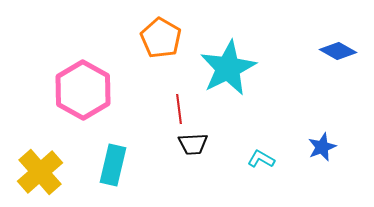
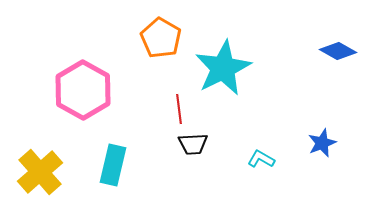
cyan star: moved 5 px left
blue star: moved 4 px up
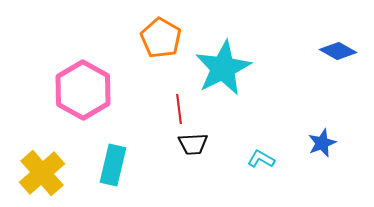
yellow cross: moved 2 px right, 1 px down
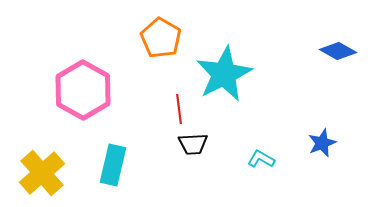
cyan star: moved 1 px right, 6 px down
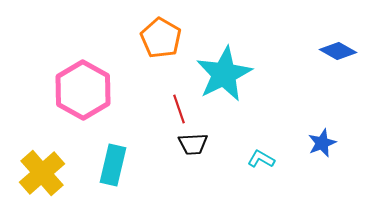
red line: rotated 12 degrees counterclockwise
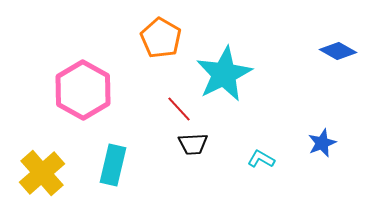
red line: rotated 24 degrees counterclockwise
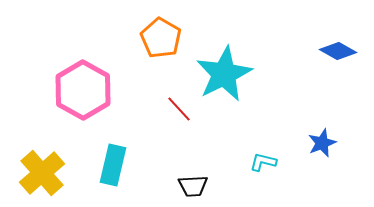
black trapezoid: moved 42 px down
cyan L-shape: moved 2 px right, 3 px down; rotated 16 degrees counterclockwise
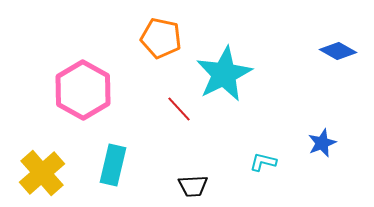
orange pentagon: rotated 18 degrees counterclockwise
